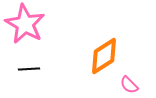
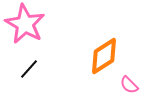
black line: rotated 45 degrees counterclockwise
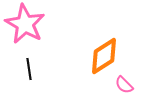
black line: rotated 50 degrees counterclockwise
pink semicircle: moved 5 px left
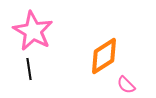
pink star: moved 8 px right, 7 px down
pink semicircle: moved 2 px right
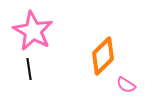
orange diamond: moved 1 px left; rotated 12 degrees counterclockwise
pink semicircle: rotated 12 degrees counterclockwise
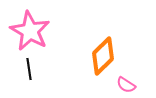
pink star: moved 3 px left
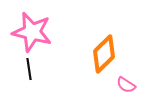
pink star: moved 2 px right, 1 px down; rotated 15 degrees counterclockwise
orange diamond: moved 1 px right, 2 px up
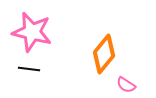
orange diamond: rotated 6 degrees counterclockwise
black line: rotated 75 degrees counterclockwise
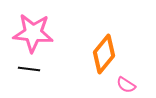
pink star: moved 1 px right, 1 px down; rotated 9 degrees counterclockwise
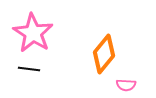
pink star: rotated 27 degrees clockwise
pink semicircle: rotated 30 degrees counterclockwise
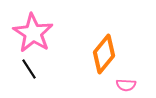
black line: rotated 50 degrees clockwise
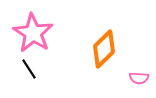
orange diamond: moved 5 px up; rotated 6 degrees clockwise
pink semicircle: moved 13 px right, 7 px up
